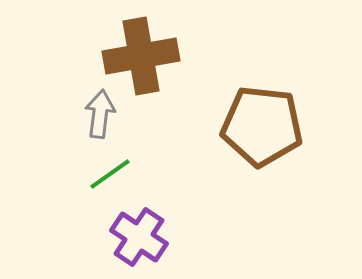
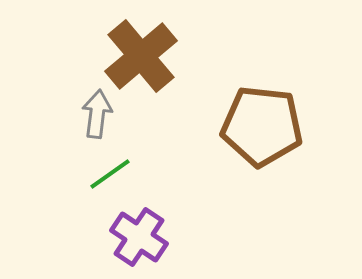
brown cross: rotated 30 degrees counterclockwise
gray arrow: moved 3 px left
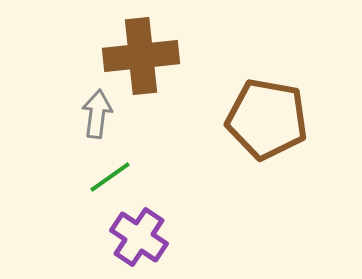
brown cross: rotated 34 degrees clockwise
brown pentagon: moved 5 px right, 7 px up; rotated 4 degrees clockwise
green line: moved 3 px down
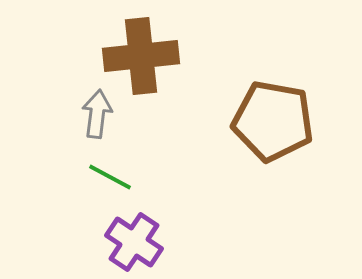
brown pentagon: moved 6 px right, 2 px down
green line: rotated 63 degrees clockwise
purple cross: moved 5 px left, 5 px down
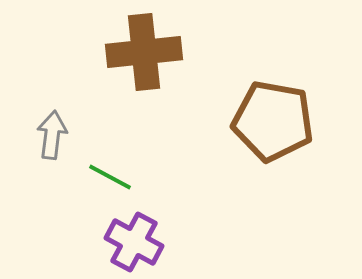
brown cross: moved 3 px right, 4 px up
gray arrow: moved 45 px left, 21 px down
purple cross: rotated 6 degrees counterclockwise
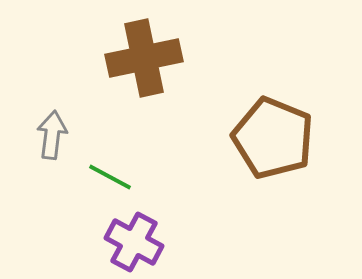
brown cross: moved 6 px down; rotated 6 degrees counterclockwise
brown pentagon: moved 17 px down; rotated 12 degrees clockwise
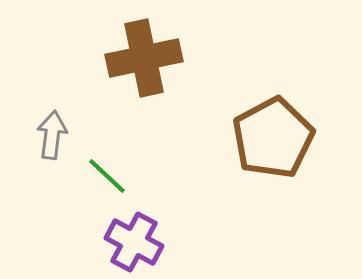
brown pentagon: rotated 22 degrees clockwise
green line: moved 3 px left, 1 px up; rotated 15 degrees clockwise
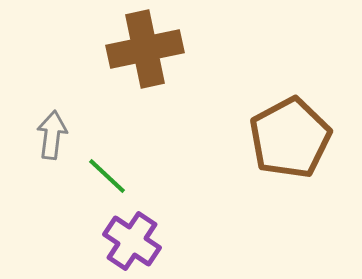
brown cross: moved 1 px right, 9 px up
brown pentagon: moved 17 px right
purple cross: moved 2 px left, 1 px up; rotated 6 degrees clockwise
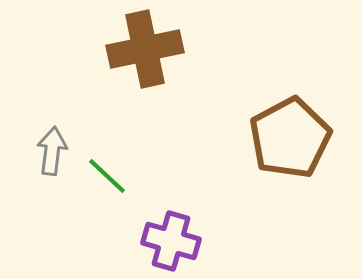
gray arrow: moved 16 px down
purple cross: moved 39 px right; rotated 18 degrees counterclockwise
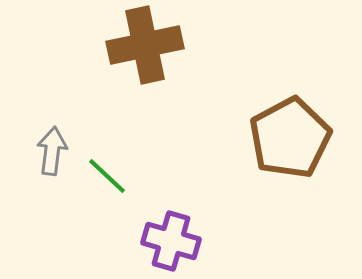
brown cross: moved 4 px up
